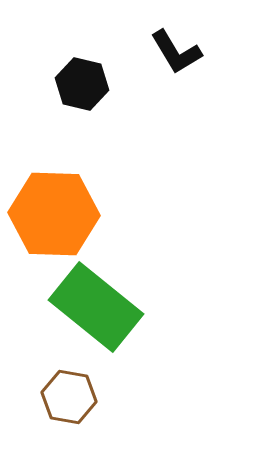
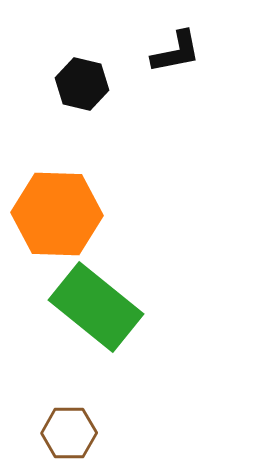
black L-shape: rotated 70 degrees counterclockwise
orange hexagon: moved 3 px right
brown hexagon: moved 36 px down; rotated 10 degrees counterclockwise
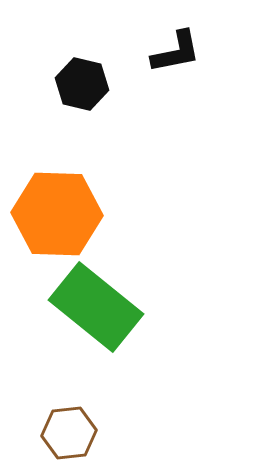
brown hexagon: rotated 6 degrees counterclockwise
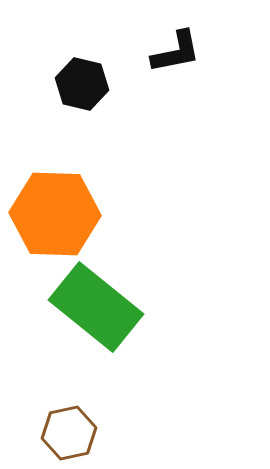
orange hexagon: moved 2 px left
brown hexagon: rotated 6 degrees counterclockwise
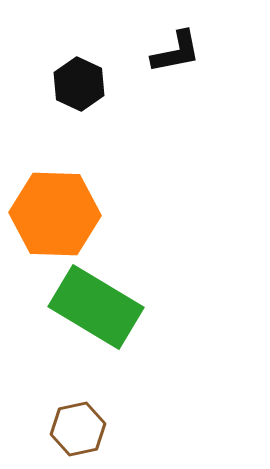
black hexagon: moved 3 px left; rotated 12 degrees clockwise
green rectangle: rotated 8 degrees counterclockwise
brown hexagon: moved 9 px right, 4 px up
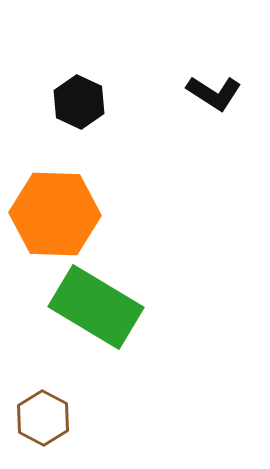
black L-shape: moved 38 px right, 41 px down; rotated 44 degrees clockwise
black hexagon: moved 18 px down
brown hexagon: moved 35 px left, 11 px up; rotated 20 degrees counterclockwise
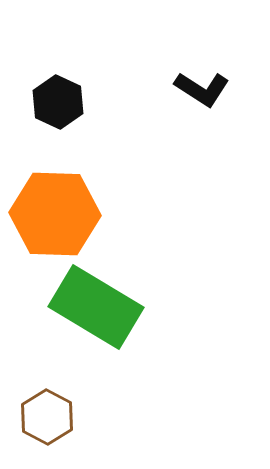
black L-shape: moved 12 px left, 4 px up
black hexagon: moved 21 px left
brown hexagon: moved 4 px right, 1 px up
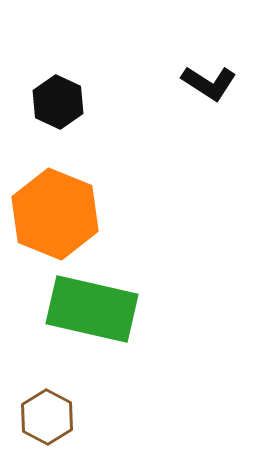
black L-shape: moved 7 px right, 6 px up
orange hexagon: rotated 20 degrees clockwise
green rectangle: moved 4 px left, 2 px down; rotated 18 degrees counterclockwise
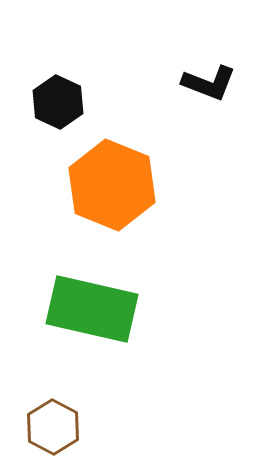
black L-shape: rotated 12 degrees counterclockwise
orange hexagon: moved 57 px right, 29 px up
brown hexagon: moved 6 px right, 10 px down
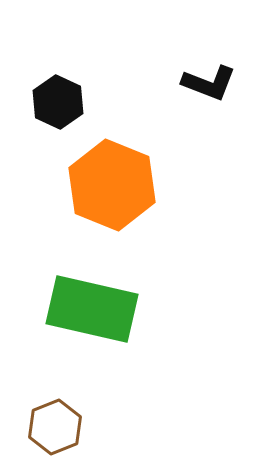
brown hexagon: moved 2 px right; rotated 10 degrees clockwise
